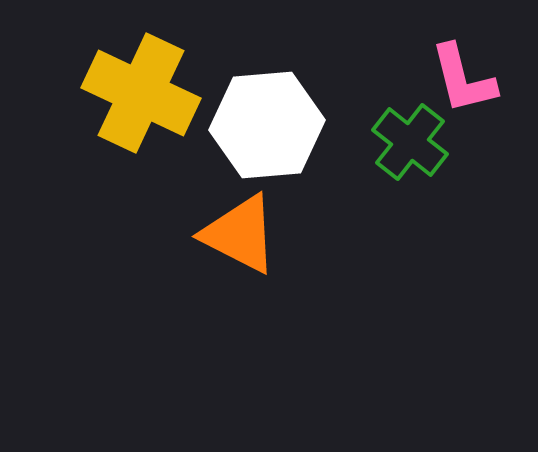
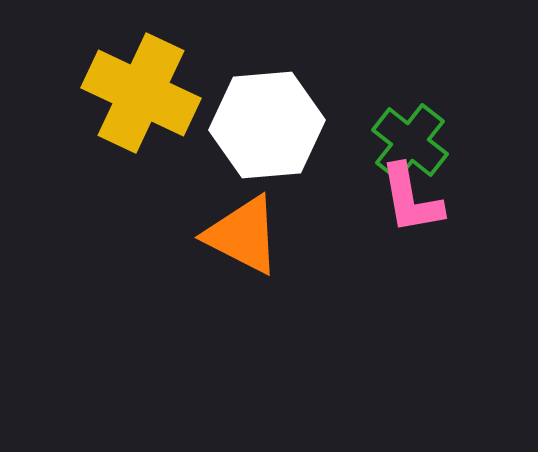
pink L-shape: moved 52 px left, 120 px down; rotated 4 degrees clockwise
orange triangle: moved 3 px right, 1 px down
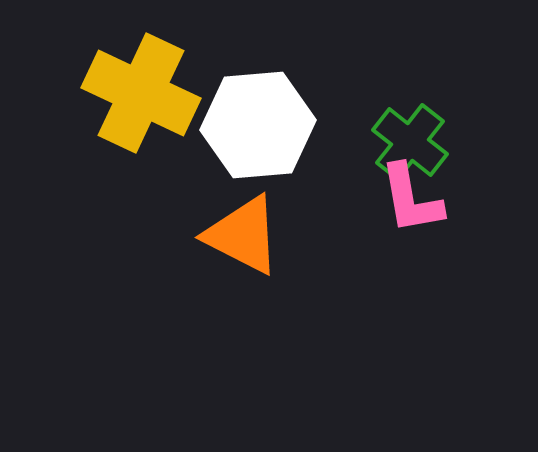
white hexagon: moved 9 px left
